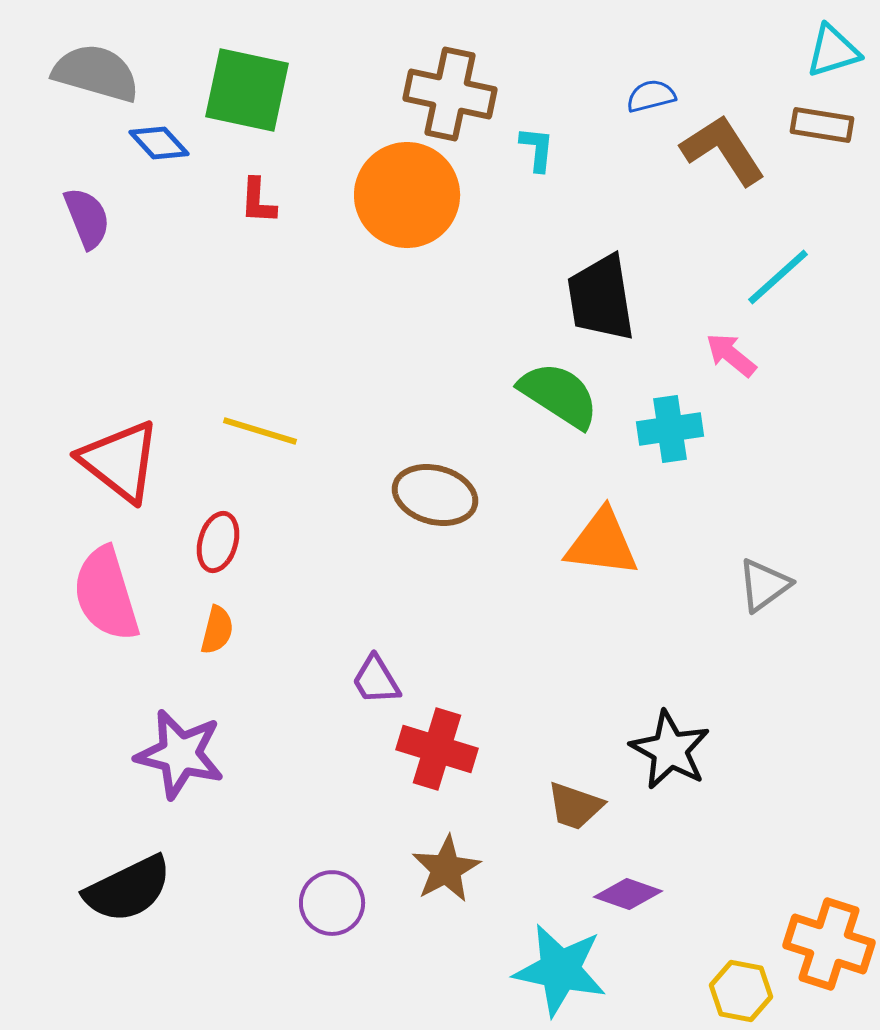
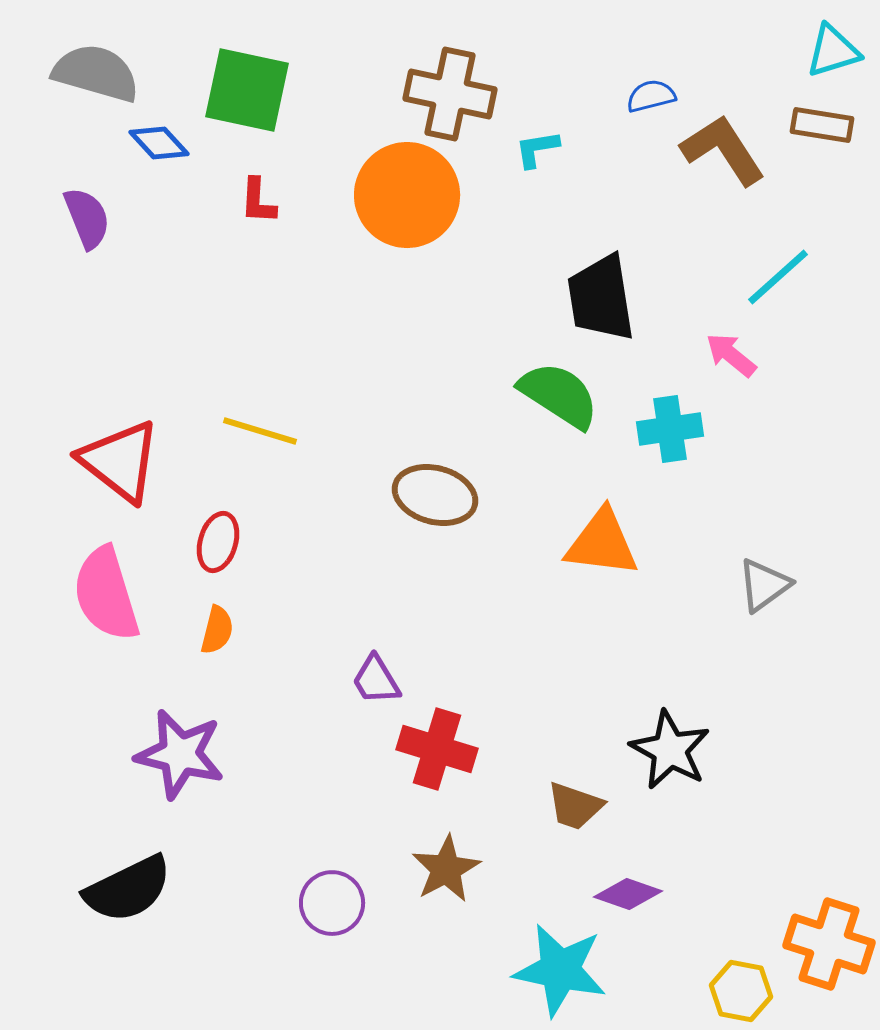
cyan L-shape: rotated 105 degrees counterclockwise
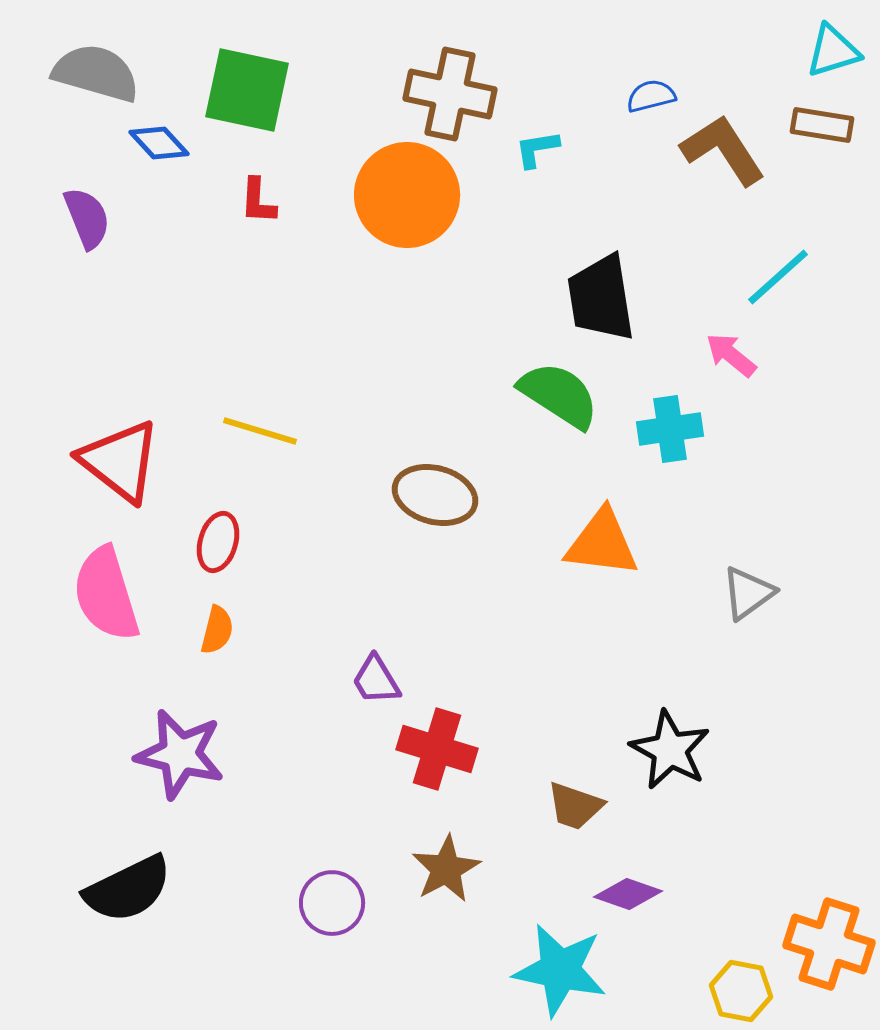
gray triangle: moved 16 px left, 8 px down
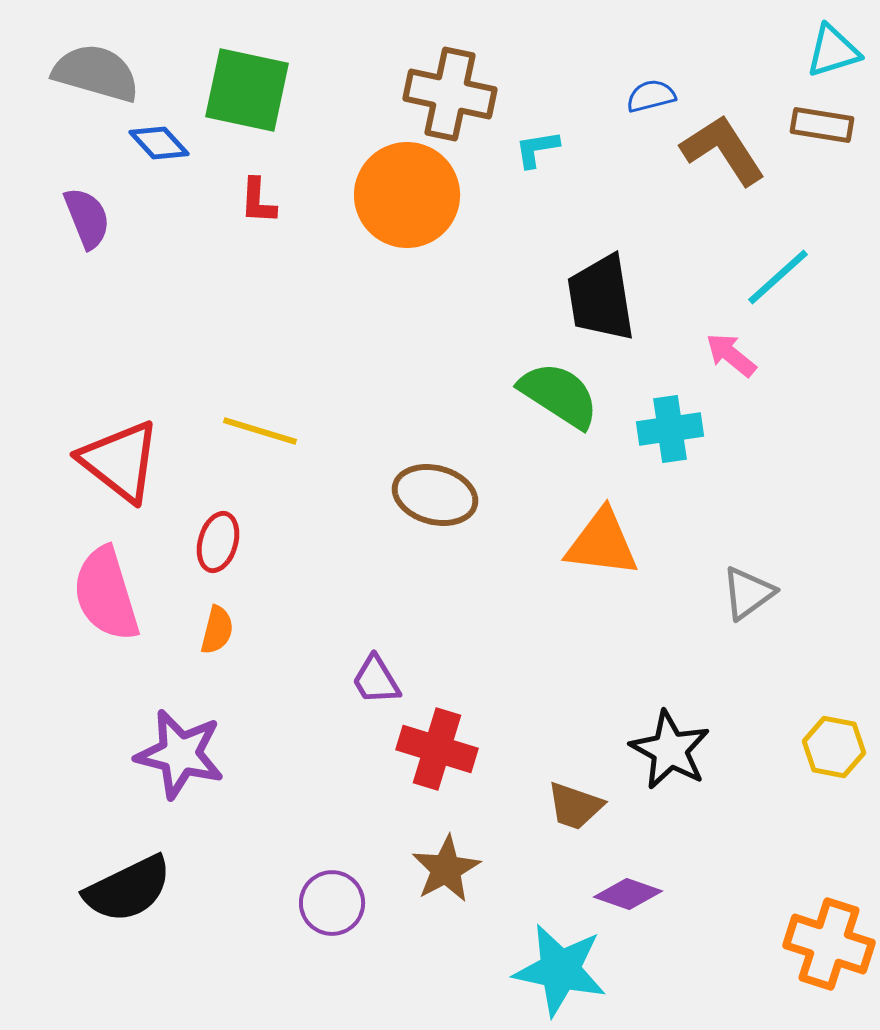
yellow hexagon: moved 93 px right, 244 px up
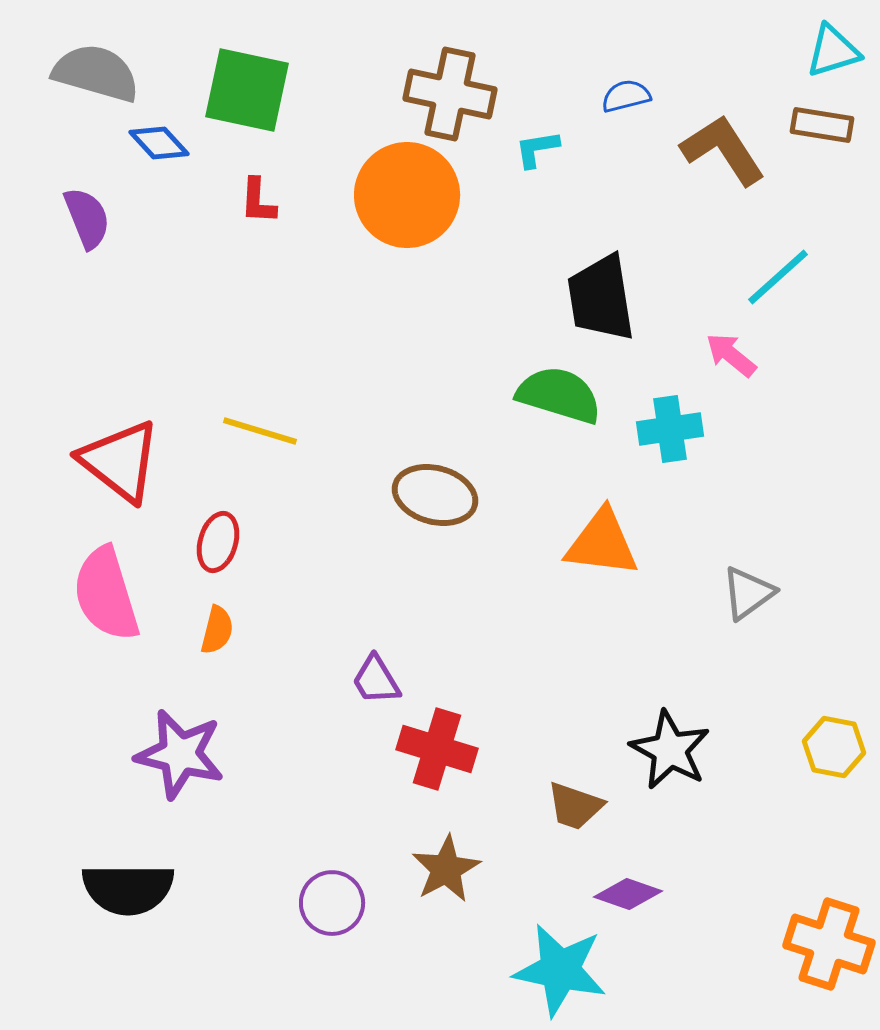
blue semicircle: moved 25 px left
green semicircle: rotated 16 degrees counterclockwise
black semicircle: rotated 26 degrees clockwise
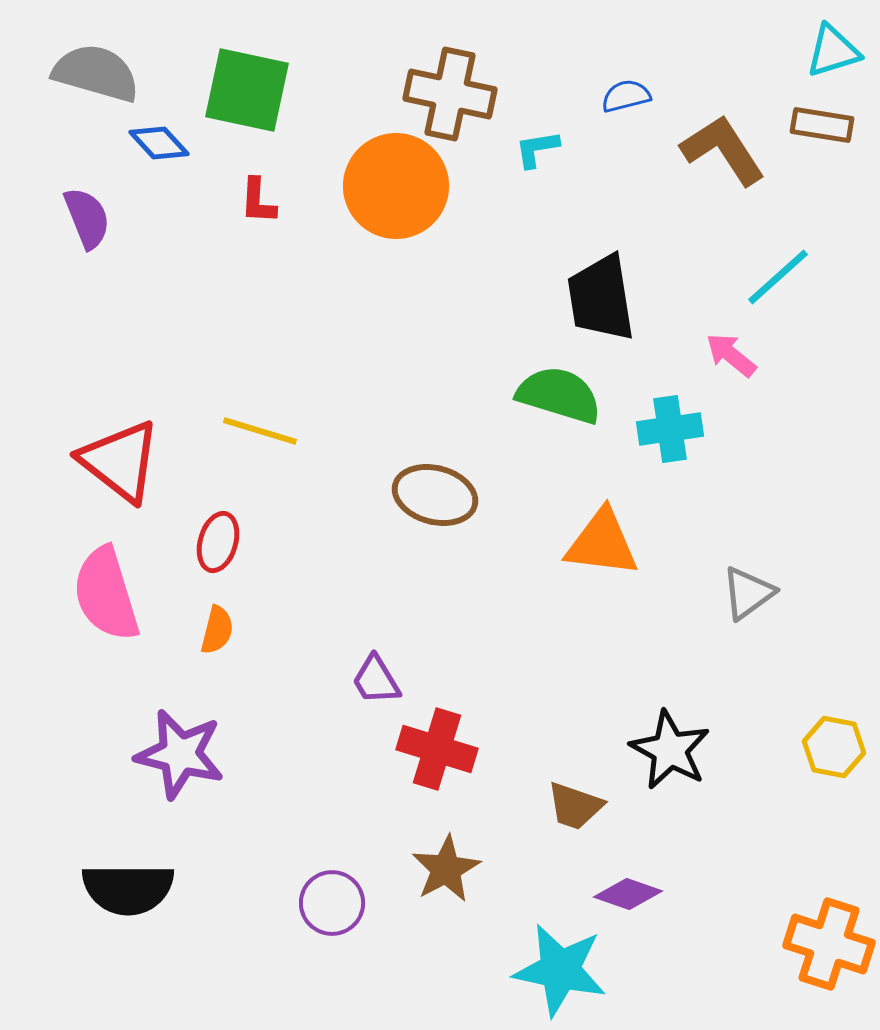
orange circle: moved 11 px left, 9 px up
